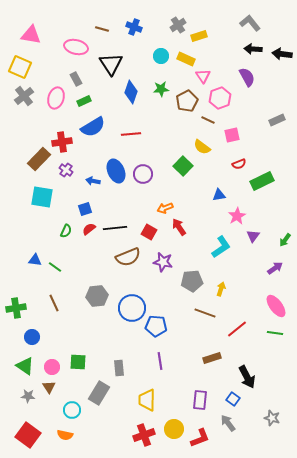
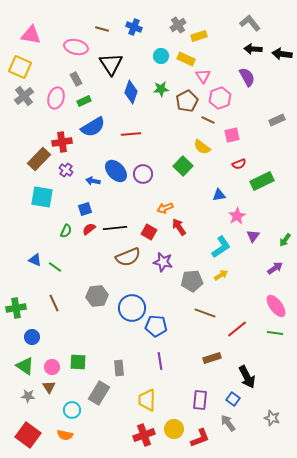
blue ellipse at (116, 171): rotated 20 degrees counterclockwise
blue triangle at (35, 260): rotated 16 degrees clockwise
yellow arrow at (221, 289): moved 14 px up; rotated 40 degrees clockwise
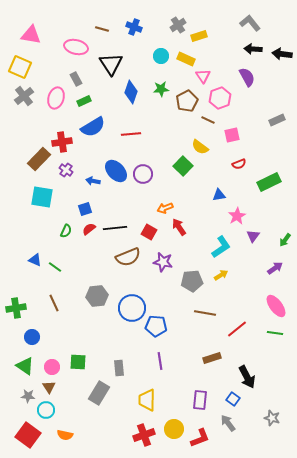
yellow semicircle at (202, 147): moved 2 px left
green rectangle at (262, 181): moved 7 px right, 1 px down
brown line at (205, 313): rotated 10 degrees counterclockwise
cyan circle at (72, 410): moved 26 px left
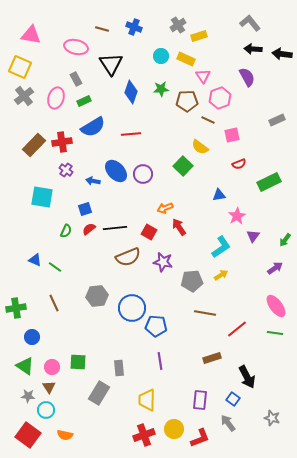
brown pentagon at (187, 101): rotated 25 degrees clockwise
brown rectangle at (39, 159): moved 5 px left, 14 px up
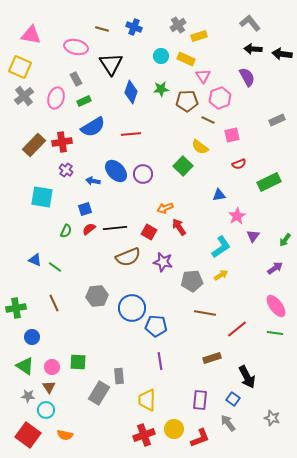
gray rectangle at (119, 368): moved 8 px down
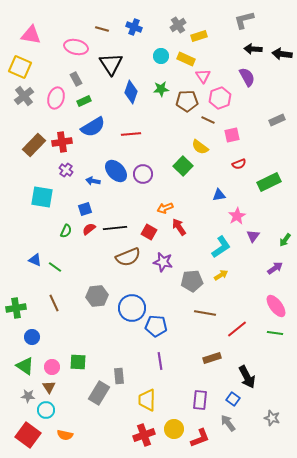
gray L-shape at (250, 23): moved 6 px left, 3 px up; rotated 65 degrees counterclockwise
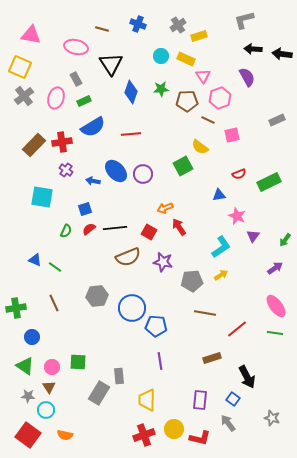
blue cross at (134, 27): moved 4 px right, 3 px up
red semicircle at (239, 164): moved 10 px down
green square at (183, 166): rotated 18 degrees clockwise
pink star at (237, 216): rotated 18 degrees counterclockwise
red L-shape at (200, 438): rotated 35 degrees clockwise
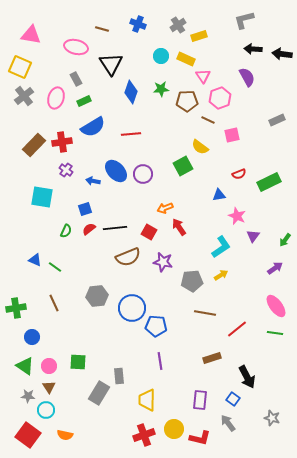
pink circle at (52, 367): moved 3 px left, 1 px up
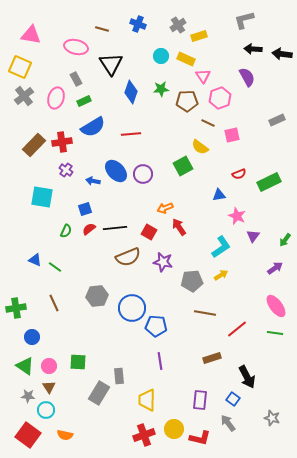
brown line at (208, 120): moved 3 px down
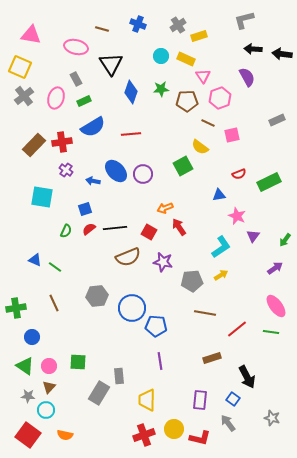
green line at (275, 333): moved 4 px left, 1 px up
brown triangle at (49, 387): rotated 16 degrees clockwise
